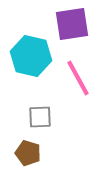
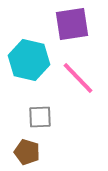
cyan hexagon: moved 2 px left, 4 px down
pink line: rotated 15 degrees counterclockwise
brown pentagon: moved 1 px left, 1 px up
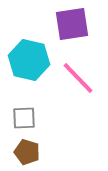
gray square: moved 16 px left, 1 px down
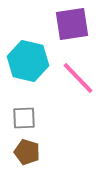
cyan hexagon: moved 1 px left, 1 px down
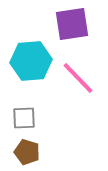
cyan hexagon: moved 3 px right; rotated 18 degrees counterclockwise
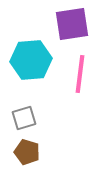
cyan hexagon: moved 1 px up
pink line: moved 2 px right, 4 px up; rotated 51 degrees clockwise
gray square: rotated 15 degrees counterclockwise
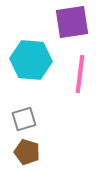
purple square: moved 2 px up
cyan hexagon: rotated 9 degrees clockwise
gray square: moved 1 px down
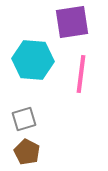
cyan hexagon: moved 2 px right
pink line: moved 1 px right
brown pentagon: rotated 10 degrees clockwise
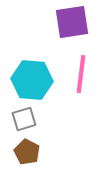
cyan hexagon: moved 1 px left, 20 px down
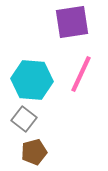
pink line: rotated 18 degrees clockwise
gray square: rotated 35 degrees counterclockwise
brown pentagon: moved 7 px right; rotated 30 degrees clockwise
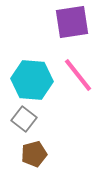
pink line: moved 3 px left, 1 px down; rotated 63 degrees counterclockwise
brown pentagon: moved 2 px down
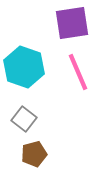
purple square: moved 1 px down
pink line: moved 3 px up; rotated 15 degrees clockwise
cyan hexagon: moved 8 px left, 13 px up; rotated 15 degrees clockwise
